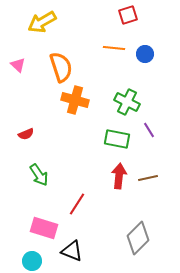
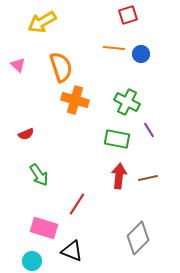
blue circle: moved 4 px left
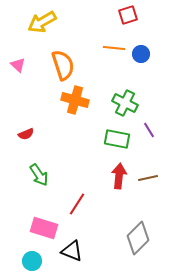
orange semicircle: moved 2 px right, 2 px up
green cross: moved 2 px left, 1 px down
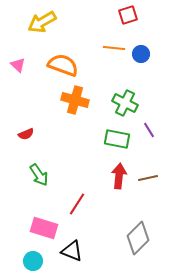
orange semicircle: rotated 52 degrees counterclockwise
cyan circle: moved 1 px right
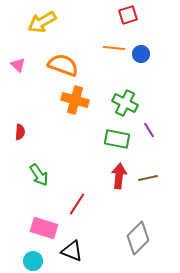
red semicircle: moved 6 px left, 2 px up; rotated 63 degrees counterclockwise
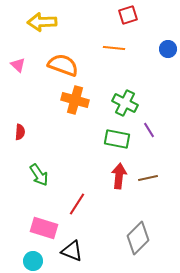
yellow arrow: rotated 28 degrees clockwise
blue circle: moved 27 px right, 5 px up
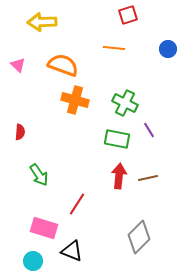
gray diamond: moved 1 px right, 1 px up
